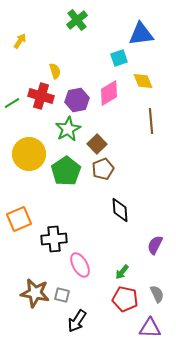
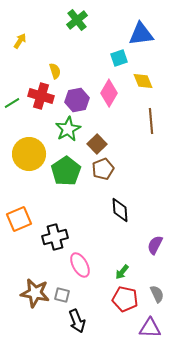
pink diamond: rotated 28 degrees counterclockwise
black cross: moved 1 px right, 2 px up; rotated 10 degrees counterclockwise
black arrow: rotated 55 degrees counterclockwise
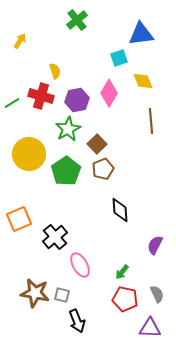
black cross: rotated 25 degrees counterclockwise
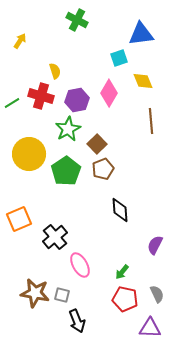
green cross: rotated 25 degrees counterclockwise
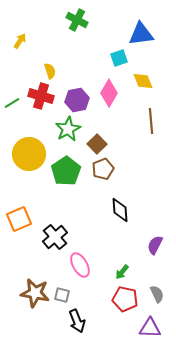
yellow semicircle: moved 5 px left
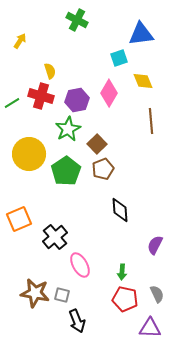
green arrow: rotated 35 degrees counterclockwise
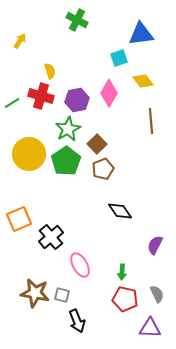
yellow diamond: rotated 15 degrees counterclockwise
green pentagon: moved 10 px up
black diamond: moved 1 px down; rotated 30 degrees counterclockwise
black cross: moved 4 px left
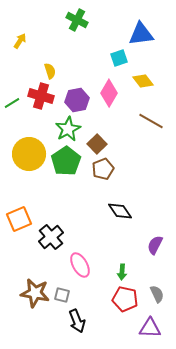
brown line: rotated 55 degrees counterclockwise
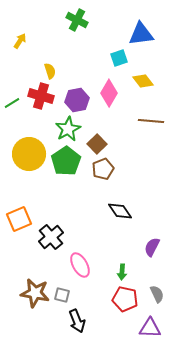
brown line: rotated 25 degrees counterclockwise
purple semicircle: moved 3 px left, 2 px down
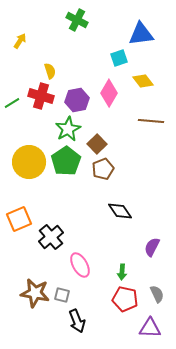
yellow circle: moved 8 px down
